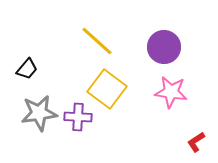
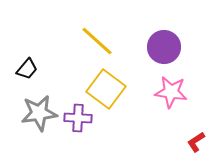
yellow square: moved 1 px left
purple cross: moved 1 px down
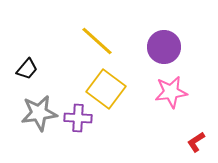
pink star: rotated 16 degrees counterclockwise
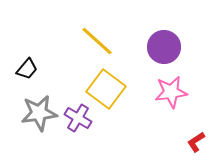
purple cross: rotated 28 degrees clockwise
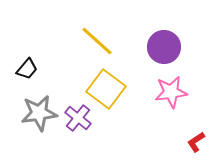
purple cross: rotated 8 degrees clockwise
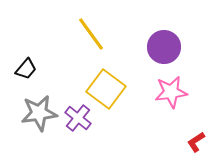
yellow line: moved 6 px left, 7 px up; rotated 12 degrees clockwise
black trapezoid: moved 1 px left
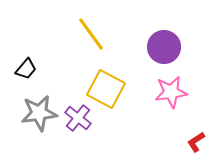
yellow square: rotated 9 degrees counterclockwise
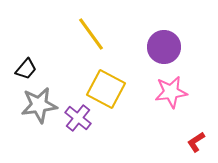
gray star: moved 8 px up
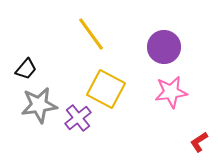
purple cross: rotated 12 degrees clockwise
red L-shape: moved 3 px right
